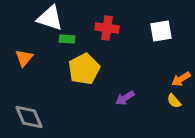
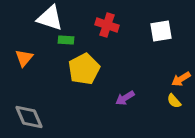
red cross: moved 3 px up; rotated 10 degrees clockwise
green rectangle: moved 1 px left, 1 px down
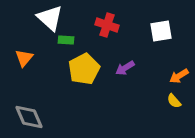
white triangle: rotated 24 degrees clockwise
orange arrow: moved 2 px left, 3 px up
purple arrow: moved 30 px up
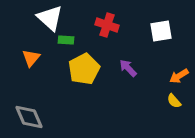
orange triangle: moved 7 px right
purple arrow: moved 3 px right; rotated 78 degrees clockwise
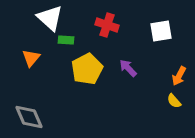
yellow pentagon: moved 3 px right
orange arrow: rotated 30 degrees counterclockwise
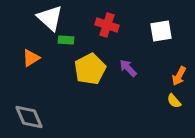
orange triangle: rotated 18 degrees clockwise
yellow pentagon: moved 3 px right
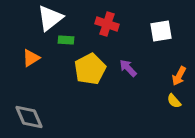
white triangle: rotated 40 degrees clockwise
red cross: moved 1 px up
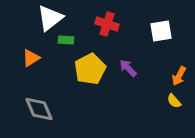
gray diamond: moved 10 px right, 8 px up
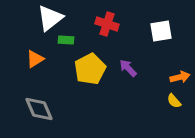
orange triangle: moved 4 px right, 1 px down
orange arrow: moved 1 px right, 1 px down; rotated 132 degrees counterclockwise
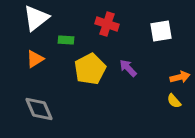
white triangle: moved 14 px left
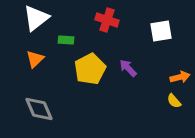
red cross: moved 4 px up
orange triangle: rotated 12 degrees counterclockwise
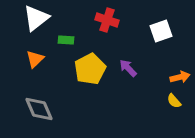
white square: rotated 10 degrees counterclockwise
